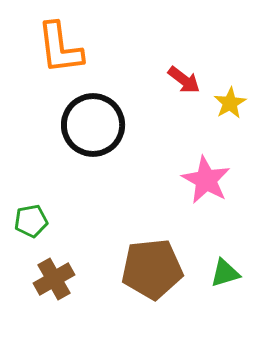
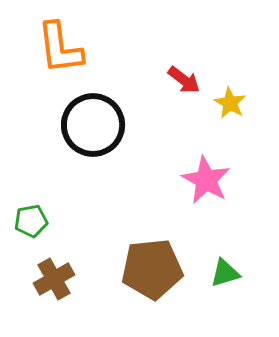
yellow star: rotated 12 degrees counterclockwise
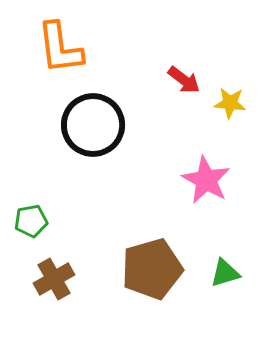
yellow star: rotated 24 degrees counterclockwise
brown pentagon: rotated 10 degrees counterclockwise
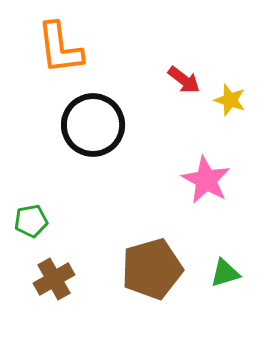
yellow star: moved 3 px up; rotated 12 degrees clockwise
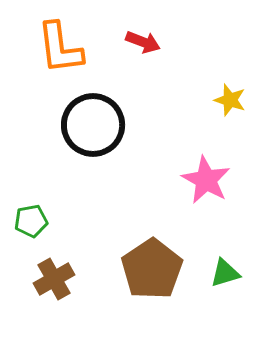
red arrow: moved 41 px left, 38 px up; rotated 16 degrees counterclockwise
brown pentagon: rotated 18 degrees counterclockwise
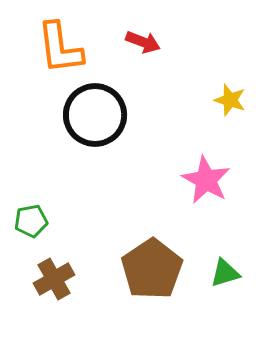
black circle: moved 2 px right, 10 px up
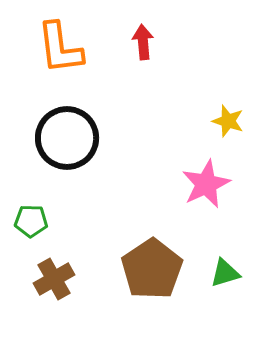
red arrow: rotated 116 degrees counterclockwise
yellow star: moved 2 px left, 21 px down
black circle: moved 28 px left, 23 px down
pink star: moved 4 px down; rotated 18 degrees clockwise
green pentagon: rotated 12 degrees clockwise
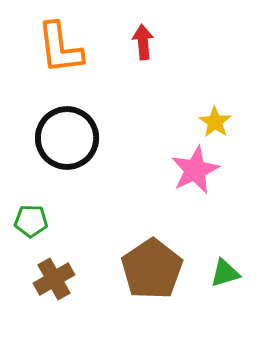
yellow star: moved 13 px left, 1 px down; rotated 16 degrees clockwise
pink star: moved 11 px left, 14 px up
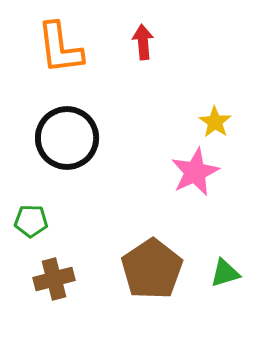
pink star: moved 2 px down
brown cross: rotated 15 degrees clockwise
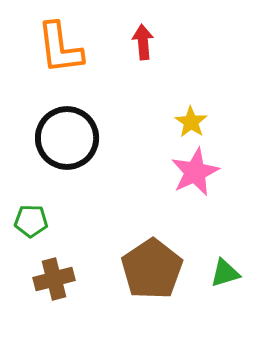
yellow star: moved 24 px left
